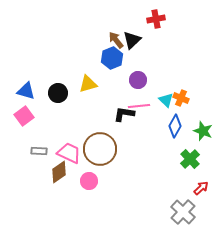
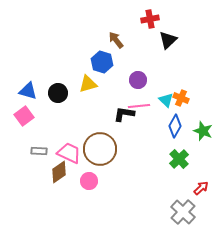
red cross: moved 6 px left
black triangle: moved 36 px right
blue hexagon: moved 10 px left, 4 px down; rotated 20 degrees counterclockwise
blue triangle: moved 2 px right
green cross: moved 11 px left
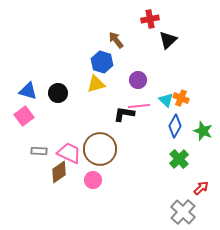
yellow triangle: moved 8 px right
pink circle: moved 4 px right, 1 px up
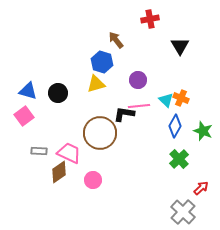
black triangle: moved 12 px right, 6 px down; rotated 18 degrees counterclockwise
brown circle: moved 16 px up
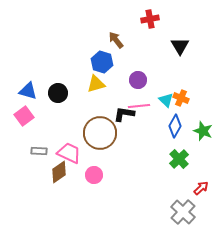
pink circle: moved 1 px right, 5 px up
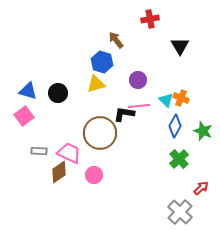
gray cross: moved 3 px left
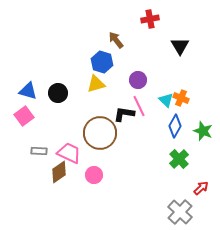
pink line: rotated 70 degrees clockwise
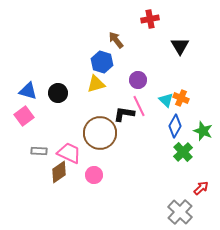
green cross: moved 4 px right, 7 px up
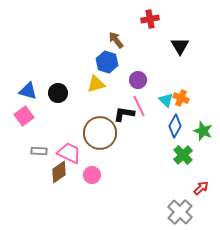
blue hexagon: moved 5 px right
green cross: moved 3 px down
pink circle: moved 2 px left
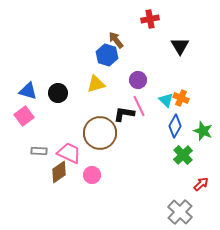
blue hexagon: moved 7 px up
red arrow: moved 4 px up
